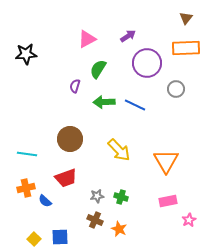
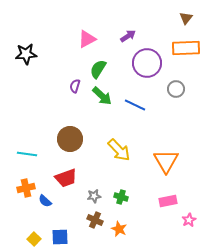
green arrow: moved 2 px left, 6 px up; rotated 135 degrees counterclockwise
gray star: moved 3 px left
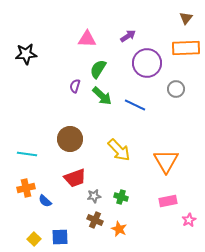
pink triangle: rotated 30 degrees clockwise
red trapezoid: moved 9 px right
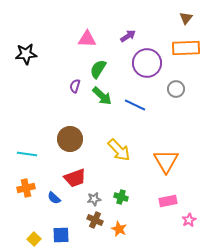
gray star: moved 3 px down
blue semicircle: moved 9 px right, 3 px up
blue square: moved 1 px right, 2 px up
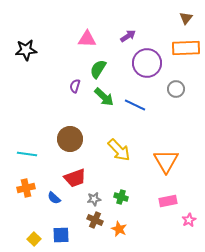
black star: moved 4 px up
green arrow: moved 2 px right, 1 px down
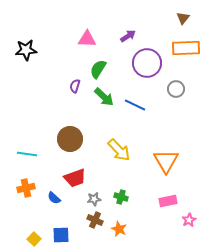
brown triangle: moved 3 px left
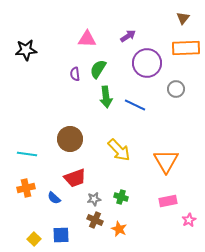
purple semicircle: moved 12 px up; rotated 24 degrees counterclockwise
green arrow: moved 2 px right; rotated 40 degrees clockwise
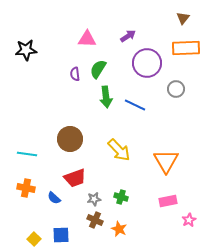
orange cross: rotated 24 degrees clockwise
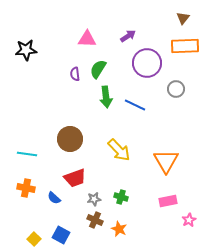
orange rectangle: moved 1 px left, 2 px up
blue square: rotated 30 degrees clockwise
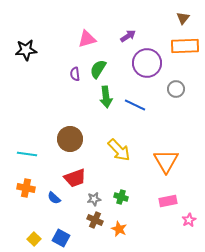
pink triangle: rotated 18 degrees counterclockwise
blue square: moved 3 px down
